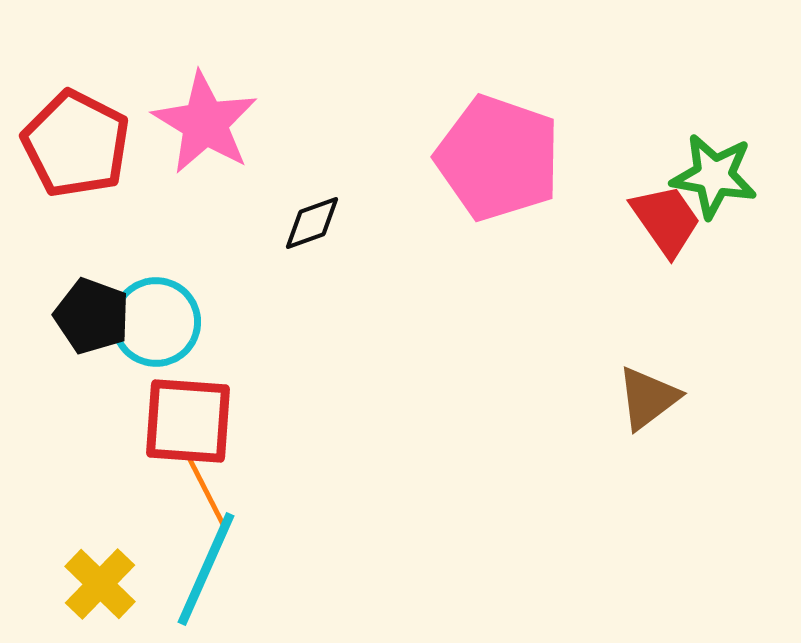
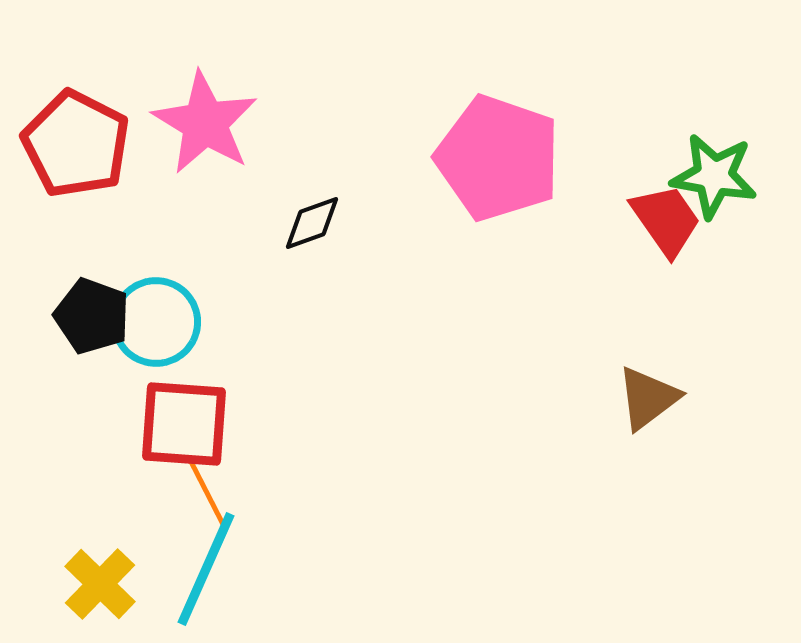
red square: moved 4 px left, 3 px down
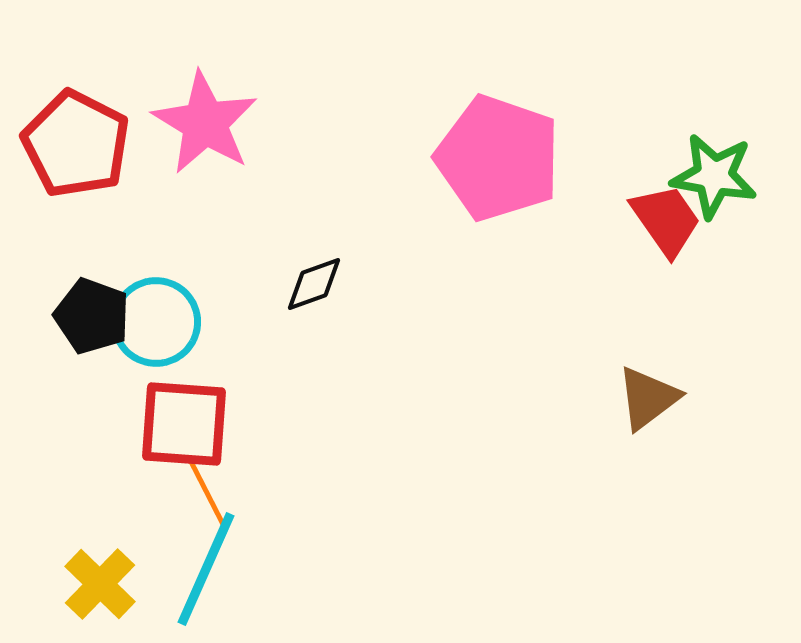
black diamond: moved 2 px right, 61 px down
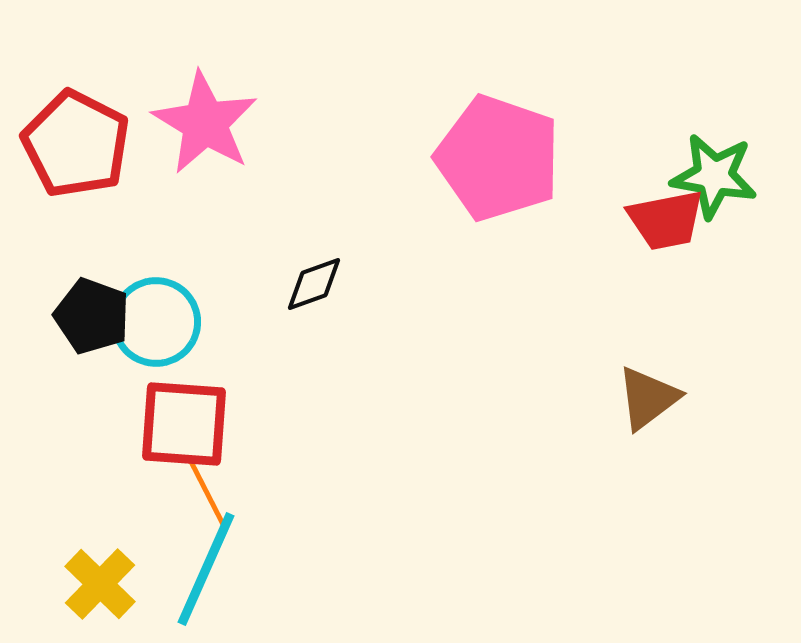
red trapezoid: rotated 114 degrees clockwise
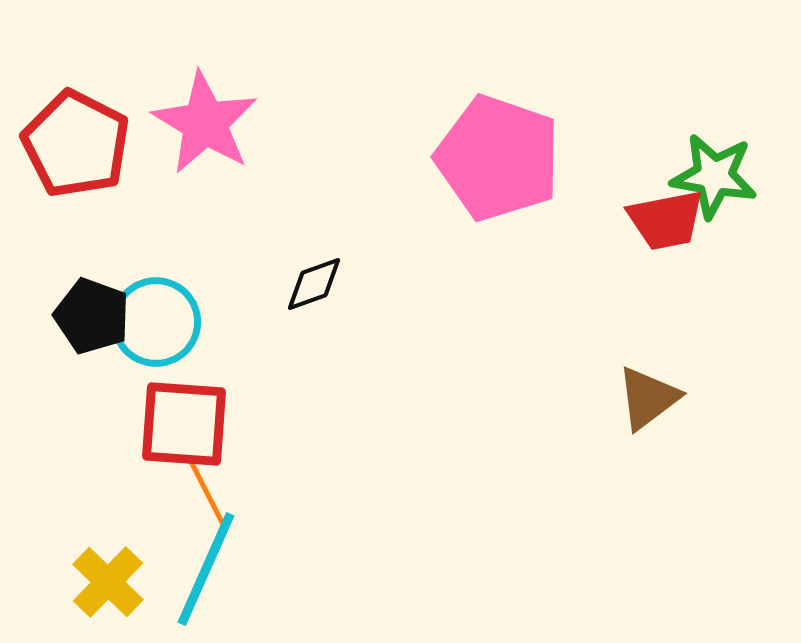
yellow cross: moved 8 px right, 2 px up
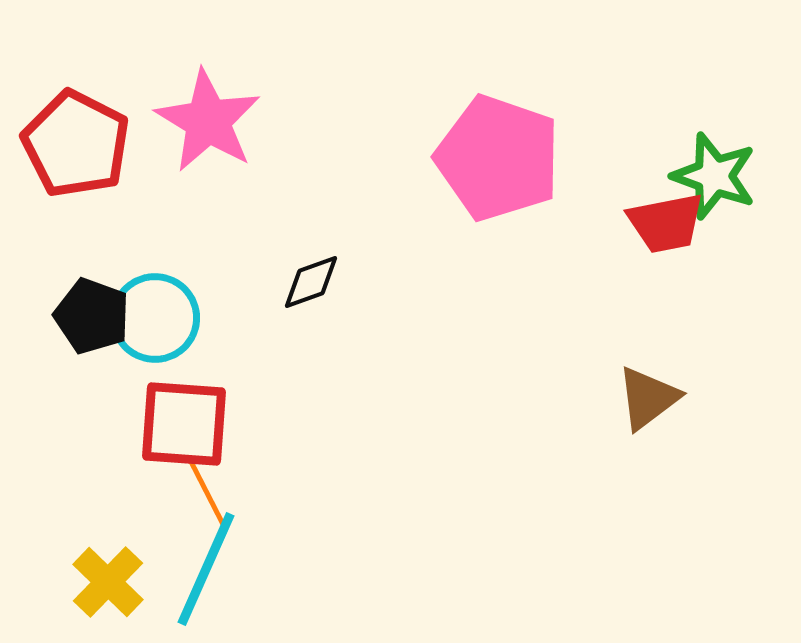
pink star: moved 3 px right, 2 px up
green star: rotated 10 degrees clockwise
red trapezoid: moved 3 px down
black diamond: moved 3 px left, 2 px up
cyan circle: moved 1 px left, 4 px up
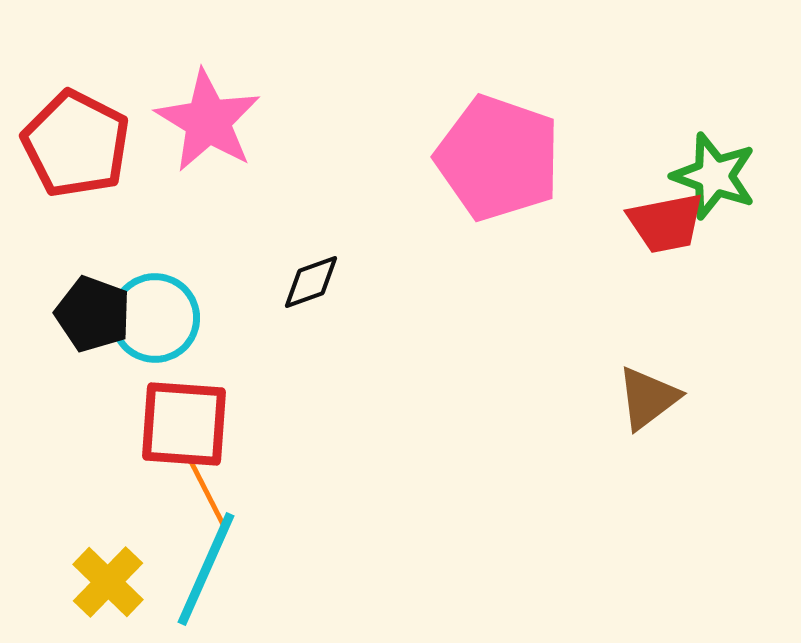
black pentagon: moved 1 px right, 2 px up
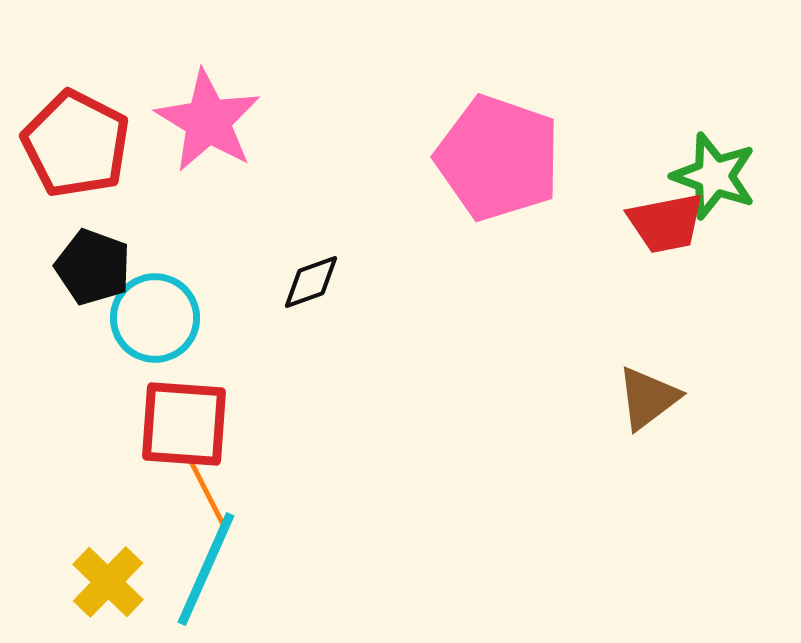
black pentagon: moved 47 px up
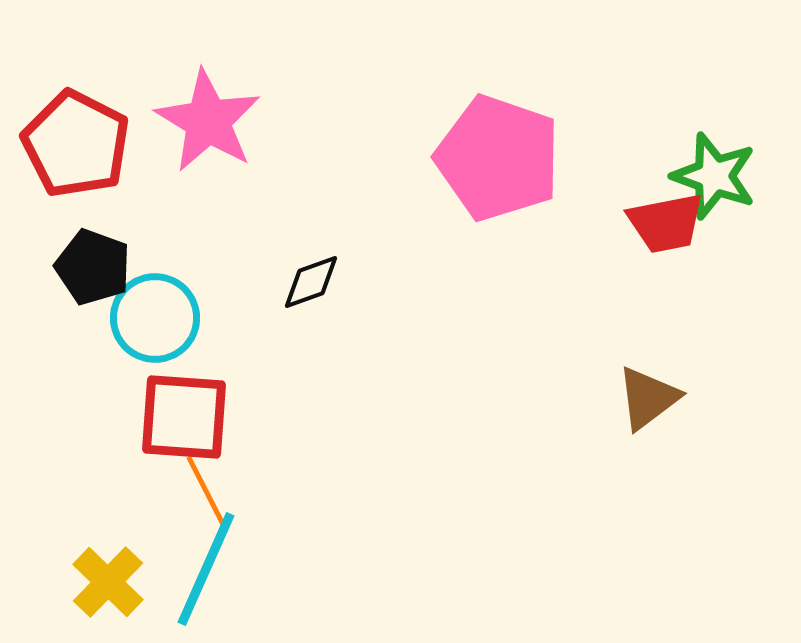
red square: moved 7 px up
